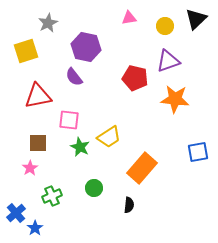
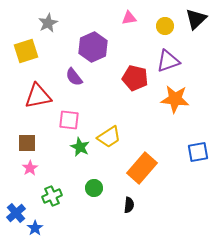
purple hexagon: moved 7 px right; rotated 24 degrees clockwise
brown square: moved 11 px left
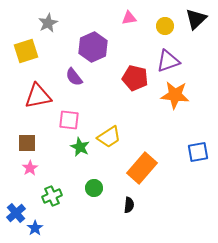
orange star: moved 4 px up
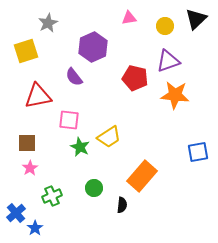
orange rectangle: moved 8 px down
black semicircle: moved 7 px left
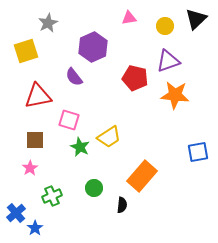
pink square: rotated 10 degrees clockwise
brown square: moved 8 px right, 3 px up
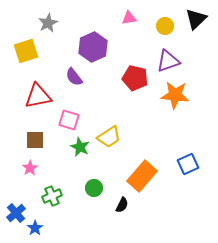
blue square: moved 10 px left, 12 px down; rotated 15 degrees counterclockwise
black semicircle: rotated 21 degrees clockwise
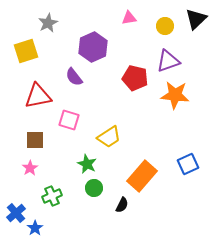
green star: moved 7 px right, 17 px down
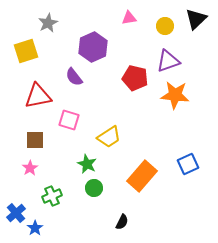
black semicircle: moved 17 px down
